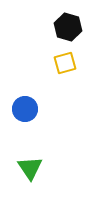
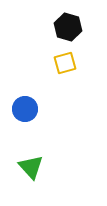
green triangle: moved 1 px right, 1 px up; rotated 8 degrees counterclockwise
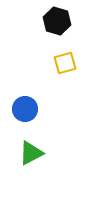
black hexagon: moved 11 px left, 6 px up
green triangle: moved 14 px up; rotated 44 degrees clockwise
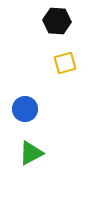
black hexagon: rotated 12 degrees counterclockwise
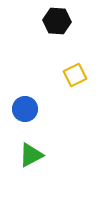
yellow square: moved 10 px right, 12 px down; rotated 10 degrees counterclockwise
green triangle: moved 2 px down
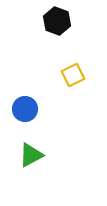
black hexagon: rotated 16 degrees clockwise
yellow square: moved 2 px left
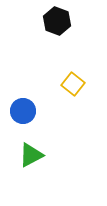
yellow square: moved 9 px down; rotated 25 degrees counterclockwise
blue circle: moved 2 px left, 2 px down
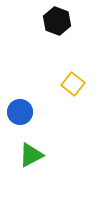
blue circle: moved 3 px left, 1 px down
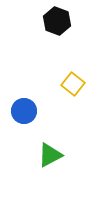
blue circle: moved 4 px right, 1 px up
green triangle: moved 19 px right
